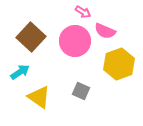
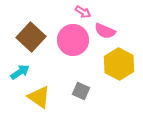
pink circle: moved 2 px left, 1 px up
yellow hexagon: rotated 12 degrees counterclockwise
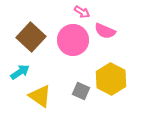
pink arrow: moved 1 px left
yellow hexagon: moved 8 px left, 15 px down
yellow triangle: moved 1 px right, 1 px up
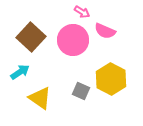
yellow triangle: moved 2 px down
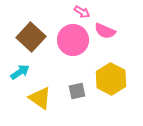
gray square: moved 4 px left; rotated 36 degrees counterclockwise
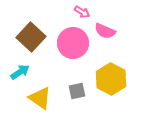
pink circle: moved 3 px down
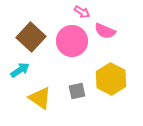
pink circle: moved 1 px left, 2 px up
cyan arrow: moved 2 px up
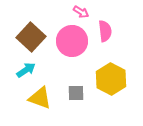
pink arrow: moved 1 px left
pink semicircle: rotated 120 degrees counterclockwise
cyan arrow: moved 6 px right
gray square: moved 1 px left, 2 px down; rotated 12 degrees clockwise
yellow triangle: rotated 15 degrees counterclockwise
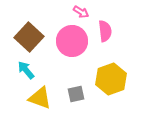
brown square: moved 2 px left
cyan arrow: rotated 96 degrees counterclockwise
yellow hexagon: rotated 12 degrees clockwise
gray square: moved 1 px down; rotated 12 degrees counterclockwise
